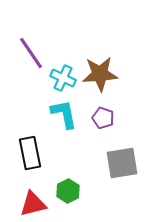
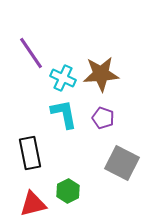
brown star: moved 1 px right
gray square: rotated 36 degrees clockwise
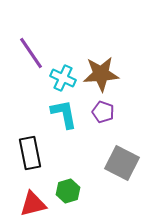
purple pentagon: moved 6 px up
green hexagon: rotated 10 degrees clockwise
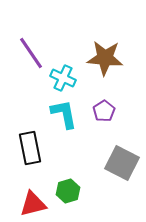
brown star: moved 4 px right, 16 px up; rotated 9 degrees clockwise
purple pentagon: moved 1 px right, 1 px up; rotated 20 degrees clockwise
black rectangle: moved 5 px up
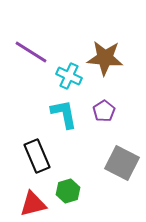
purple line: moved 1 px up; rotated 24 degrees counterclockwise
cyan cross: moved 6 px right, 2 px up
black rectangle: moved 7 px right, 8 px down; rotated 12 degrees counterclockwise
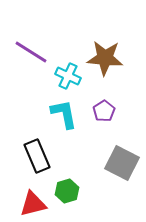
cyan cross: moved 1 px left
green hexagon: moved 1 px left
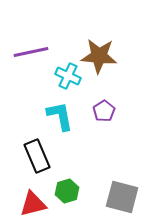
purple line: rotated 44 degrees counterclockwise
brown star: moved 6 px left, 2 px up
cyan L-shape: moved 4 px left, 2 px down
gray square: moved 34 px down; rotated 12 degrees counterclockwise
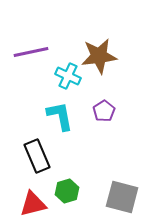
brown star: rotated 12 degrees counterclockwise
